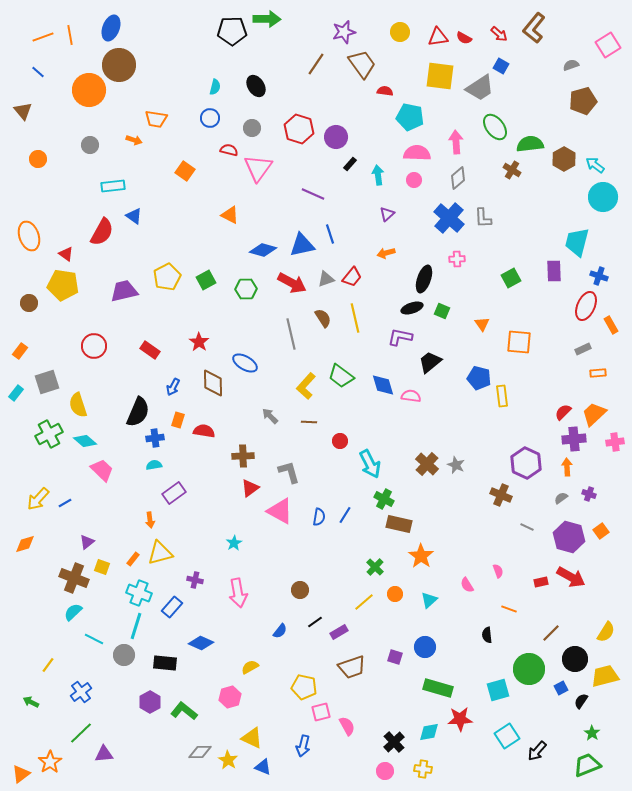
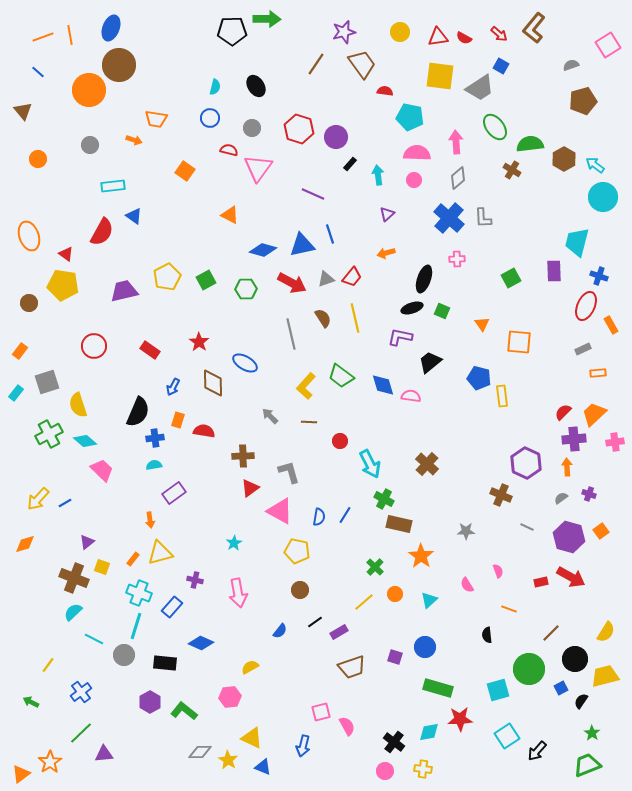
gray star at (456, 465): moved 10 px right, 66 px down; rotated 24 degrees counterclockwise
yellow pentagon at (304, 687): moved 7 px left, 136 px up
pink hexagon at (230, 697): rotated 10 degrees clockwise
black cross at (394, 742): rotated 10 degrees counterclockwise
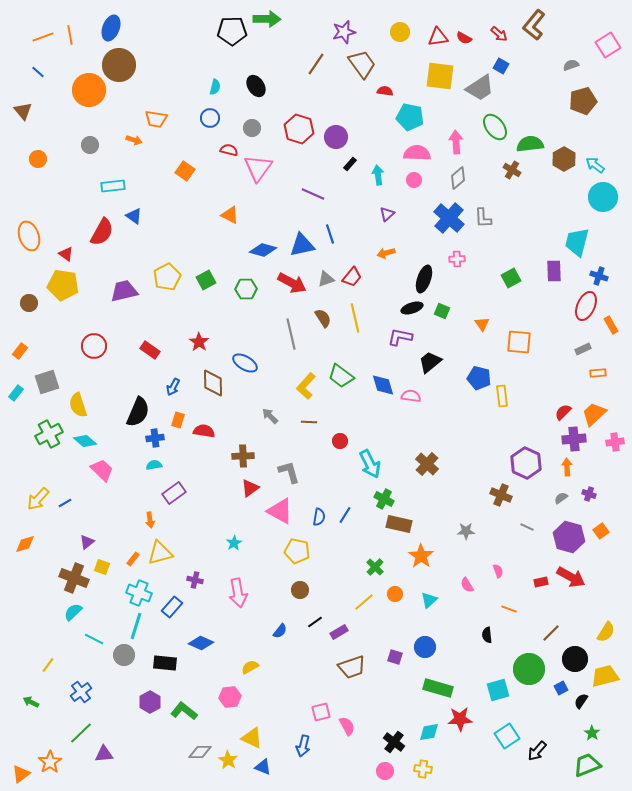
brown L-shape at (534, 28): moved 3 px up
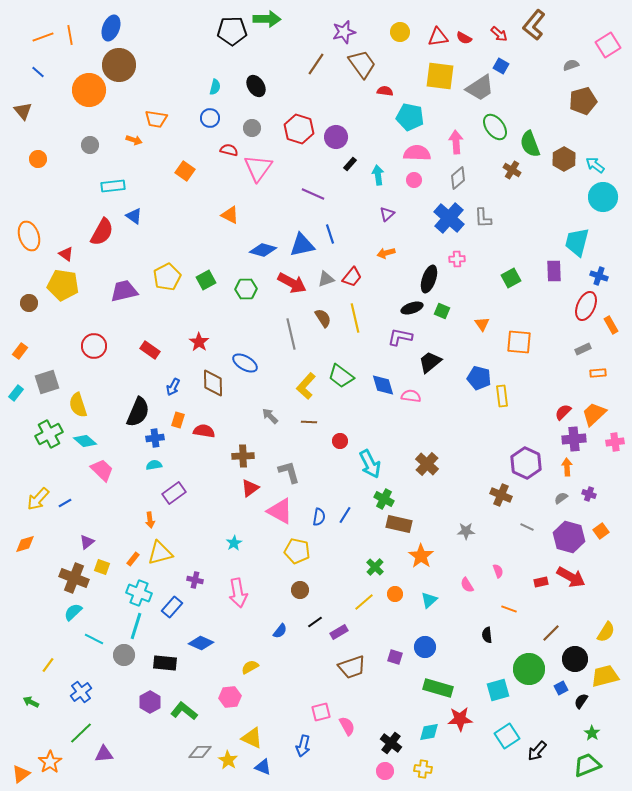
green semicircle at (530, 144): rotated 104 degrees counterclockwise
black ellipse at (424, 279): moved 5 px right
black cross at (394, 742): moved 3 px left, 1 px down
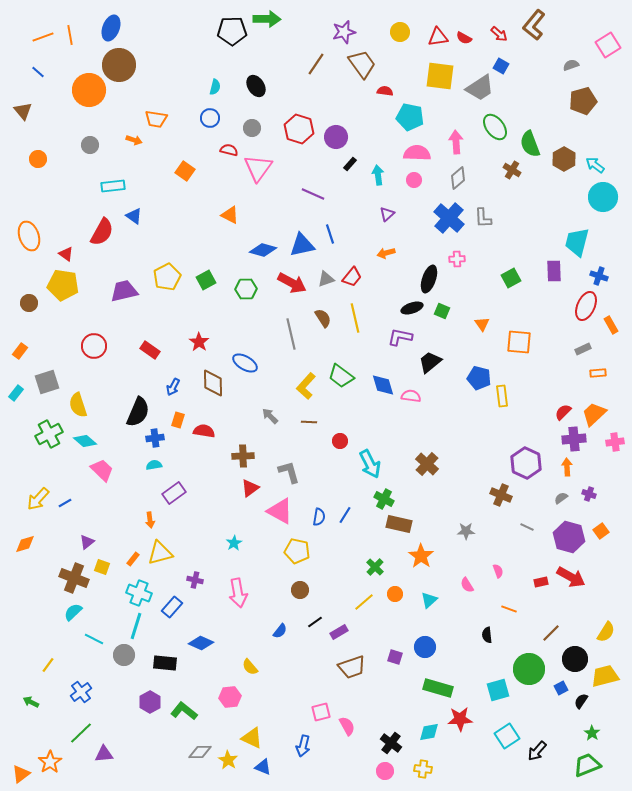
yellow semicircle at (250, 667): rotated 102 degrees counterclockwise
